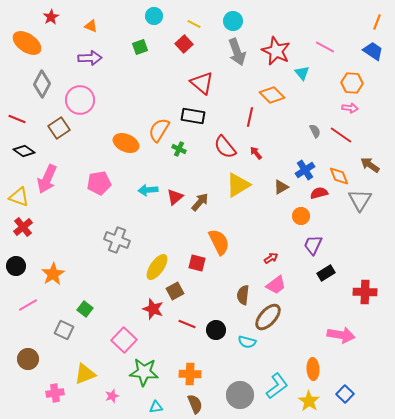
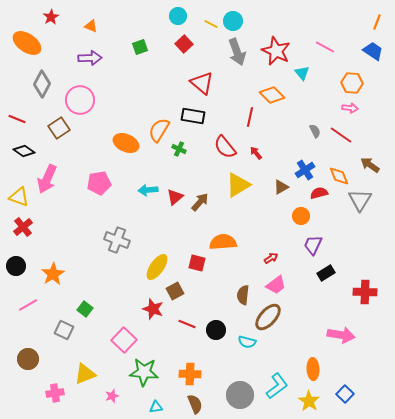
cyan circle at (154, 16): moved 24 px right
yellow line at (194, 24): moved 17 px right
orange semicircle at (219, 242): moved 4 px right; rotated 68 degrees counterclockwise
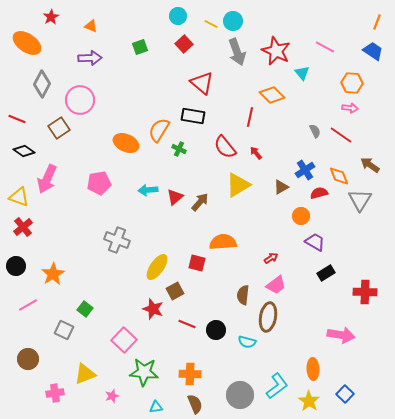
purple trapezoid at (313, 245): moved 2 px right, 3 px up; rotated 95 degrees clockwise
brown ellipse at (268, 317): rotated 32 degrees counterclockwise
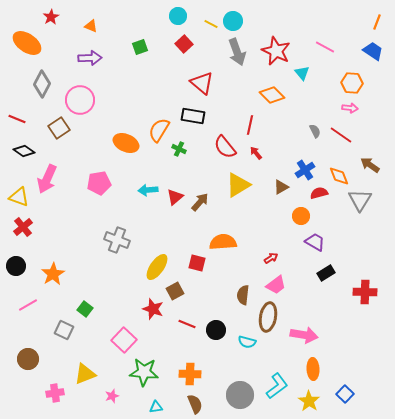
red line at (250, 117): moved 8 px down
pink arrow at (341, 335): moved 37 px left
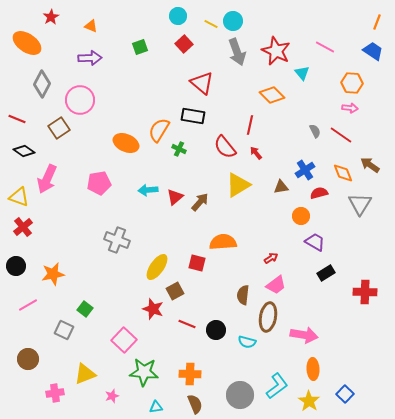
orange diamond at (339, 176): moved 4 px right, 3 px up
brown triangle at (281, 187): rotated 21 degrees clockwise
gray triangle at (360, 200): moved 4 px down
orange star at (53, 274): rotated 20 degrees clockwise
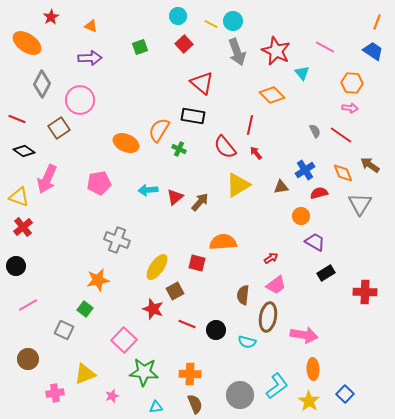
orange star at (53, 274): moved 45 px right, 6 px down
